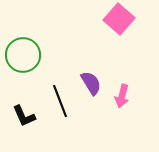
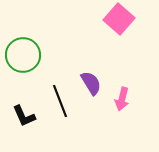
pink arrow: moved 3 px down
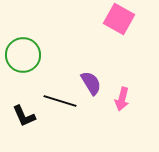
pink square: rotated 12 degrees counterclockwise
black line: rotated 52 degrees counterclockwise
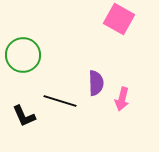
purple semicircle: moved 5 px right; rotated 30 degrees clockwise
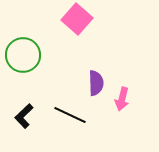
pink square: moved 42 px left; rotated 12 degrees clockwise
black line: moved 10 px right, 14 px down; rotated 8 degrees clockwise
black L-shape: rotated 70 degrees clockwise
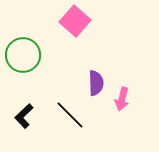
pink square: moved 2 px left, 2 px down
black line: rotated 20 degrees clockwise
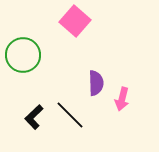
black L-shape: moved 10 px right, 1 px down
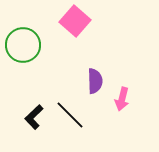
green circle: moved 10 px up
purple semicircle: moved 1 px left, 2 px up
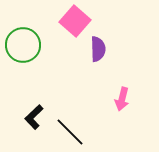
purple semicircle: moved 3 px right, 32 px up
black line: moved 17 px down
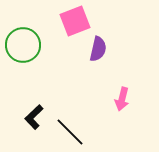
pink square: rotated 28 degrees clockwise
purple semicircle: rotated 15 degrees clockwise
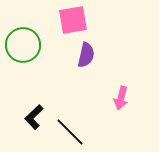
pink square: moved 2 px left, 1 px up; rotated 12 degrees clockwise
purple semicircle: moved 12 px left, 6 px down
pink arrow: moved 1 px left, 1 px up
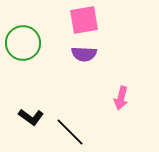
pink square: moved 11 px right
green circle: moved 2 px up
purple semicircle: moved 2 px left, 1 px up; rotated 80 degrees clockwise
black L-shape: moved 3 px left; rotated 100 degrees counterclockwise
